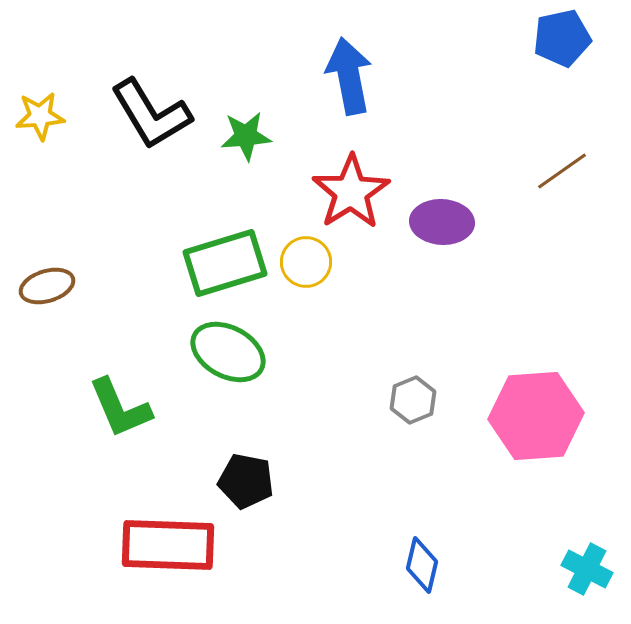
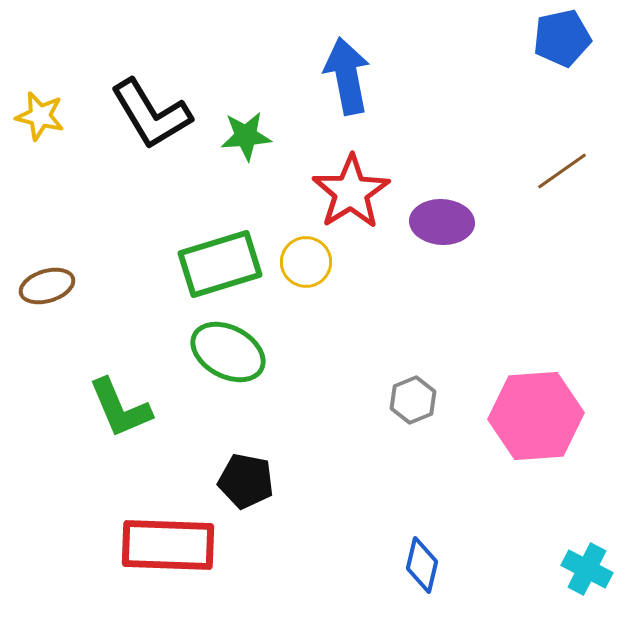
blue arrow: moved 2 px left
yellow star: rotated 18 degrees clockwise
green rectangle: moved 5 px left, 1 px down
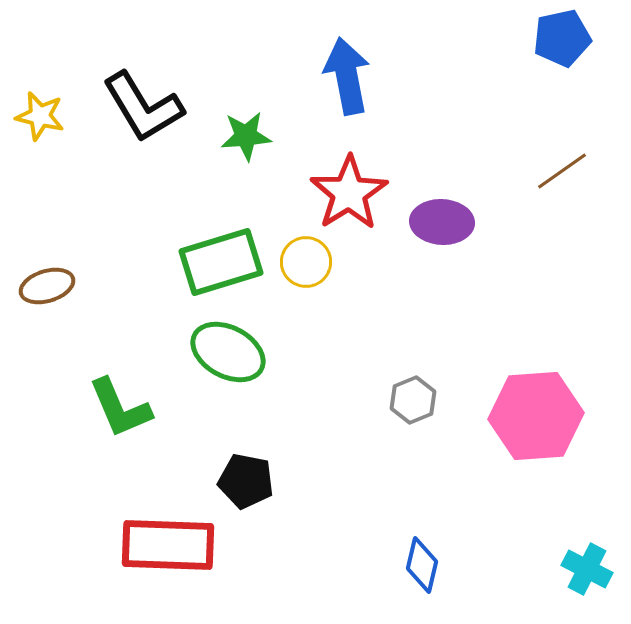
black L-shape: moved 8 px left, 7 px up
red star: moved 2 px left, 1 px down
green rectangle: moved 1 px right, 2 px up
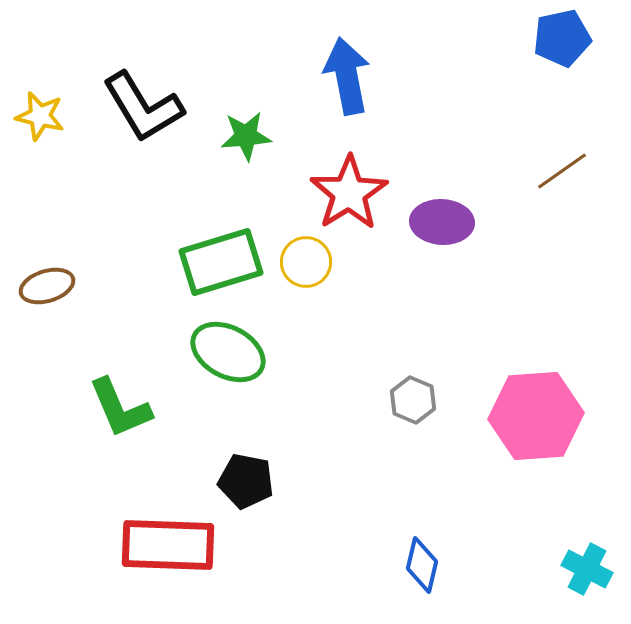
gray hexagon: rotated 15 degrees counterclockwise
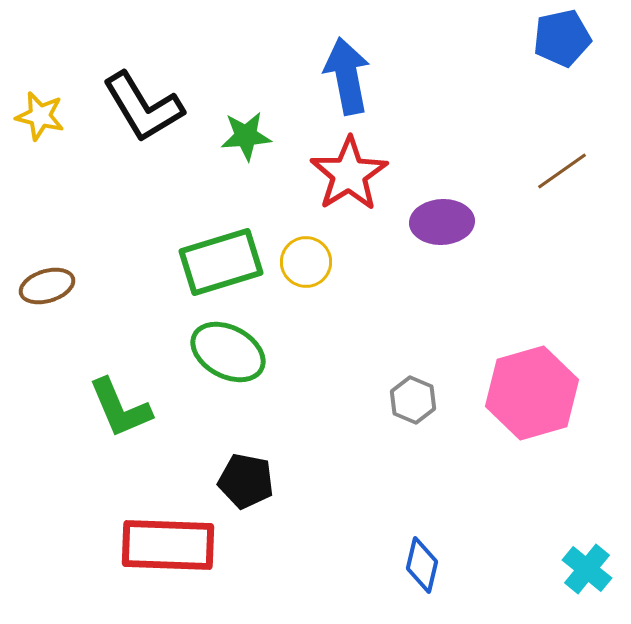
red star: moved 19 px up
purple ellipse: rotated 6 degrees counterclockwise
pink hexagon: moved 4 px left, 23 px up; rotated 12 degrees counterclockwise
cyan cross: rotated 12 degrees clockwise
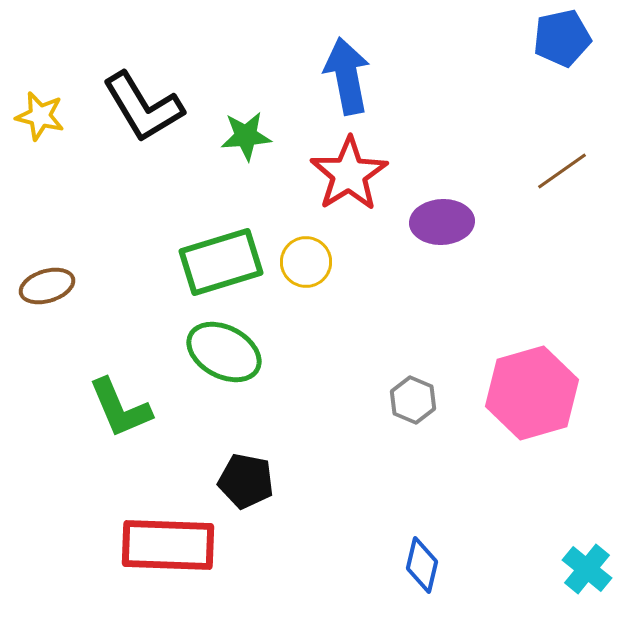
green ellipse: moved 4 px left
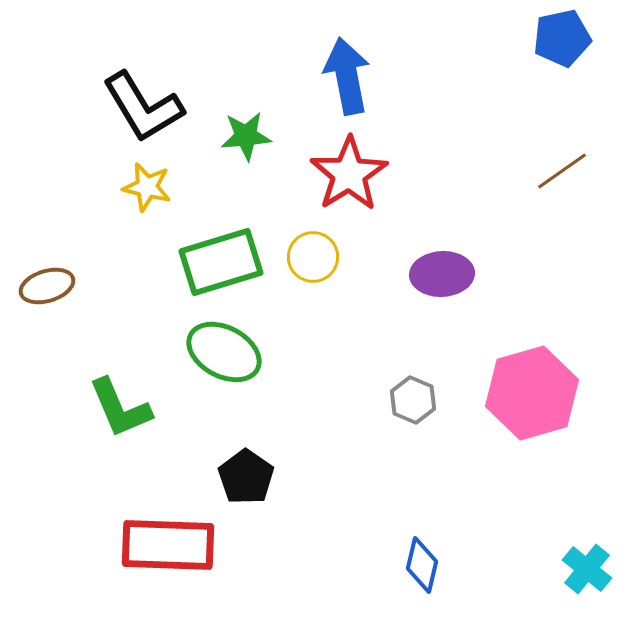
yellow star: moved 107 px right, 71 px down
purple ellipse: moved 52 px down
yellow circle: moved 7 px right, 5 px up
black pentagon: moved 4 px up; rotated 24 degrees clockwise
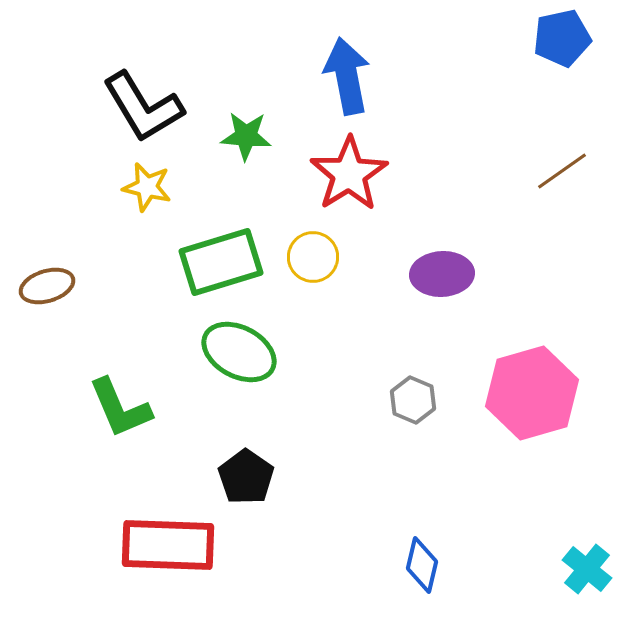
green star: rotated 9 degrees clockwise
green ellipse: moved 15 px right
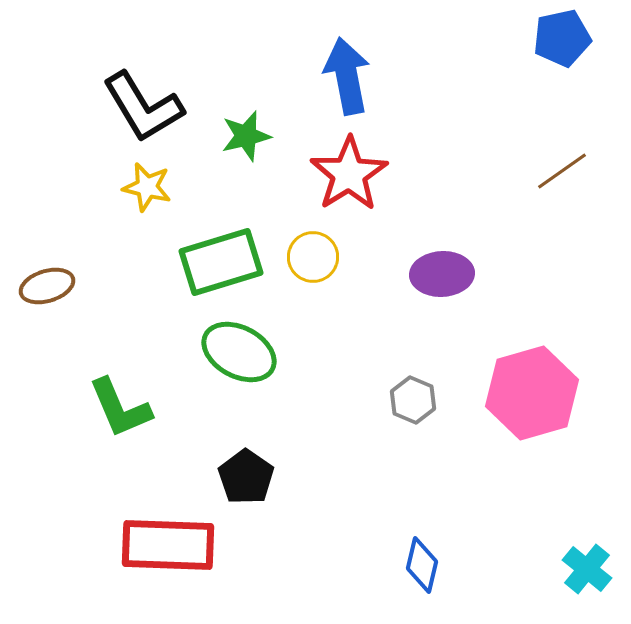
green star: rotated 18 degrees counterclockwise
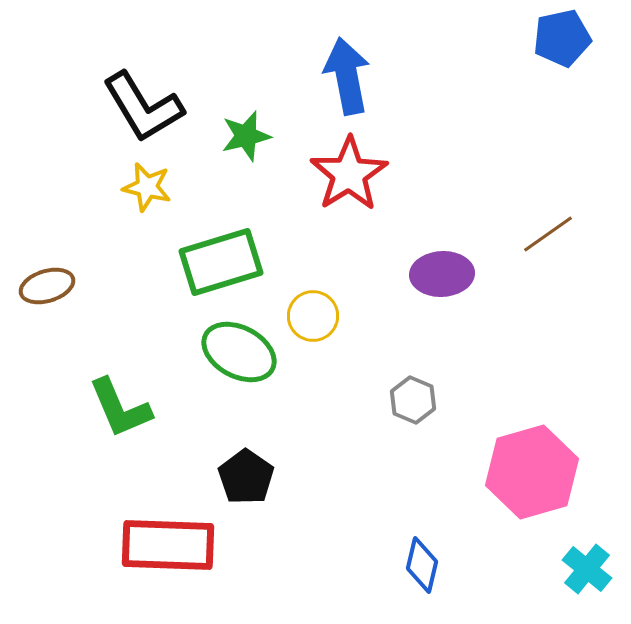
brown line: moved 14 px left, 63 px down
yellow circle: moved 59 px down
pink hexagon: moved 79 px down
